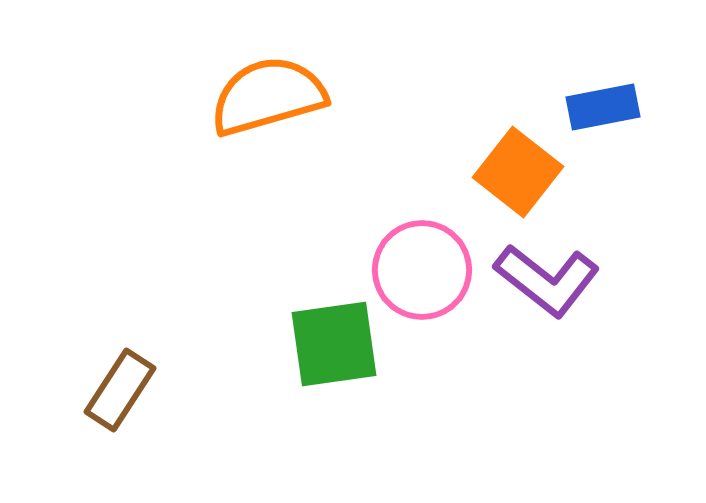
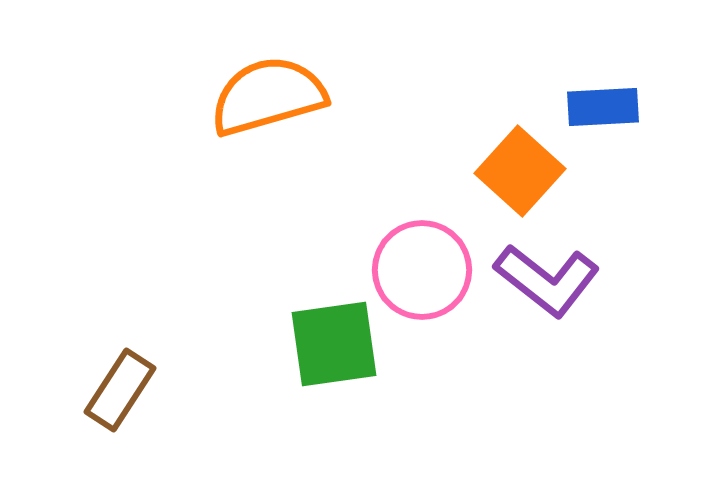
blue rectangle: rotated 8 degrees clockwise
orange square: moved 2 px right, 1 px up; rotated 4 degrees clockwise
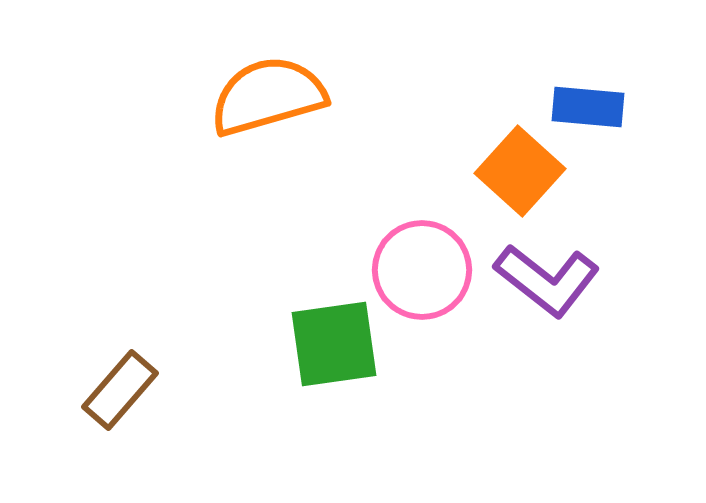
blue rectangle: moved 15 px left; rotated 8 degrees clockwise
brown rectangle: rotated 8 degrees clockwise
